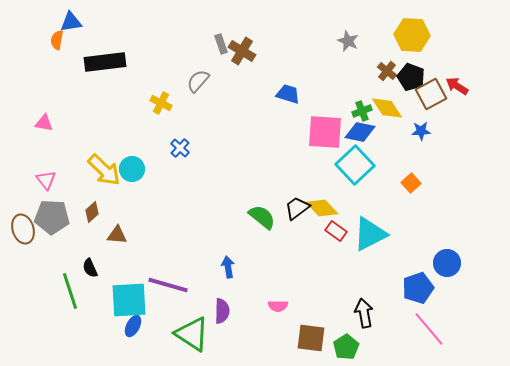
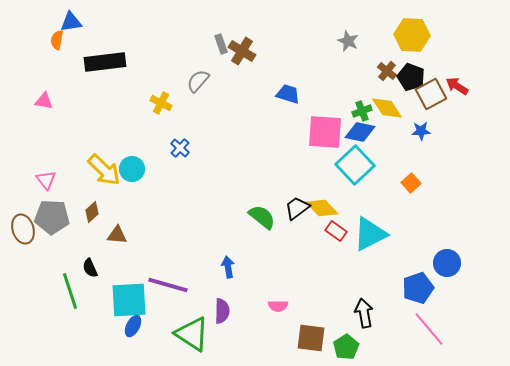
pink triangle at (44, 123): moved 22 px up
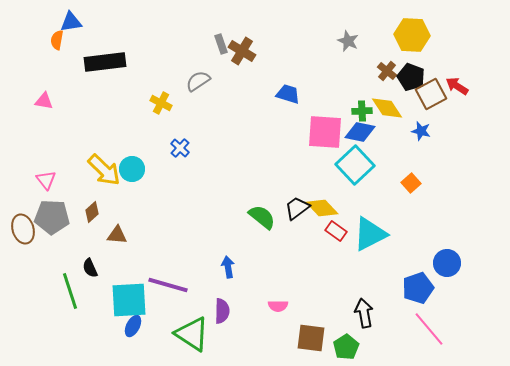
gray semicircle at (198, 81): rotated 15 degrees clockwise
green cross at (362, 111): rotated 18 degrees clockwise
blue star at (421, 131): rotated 18 degrees clockwise
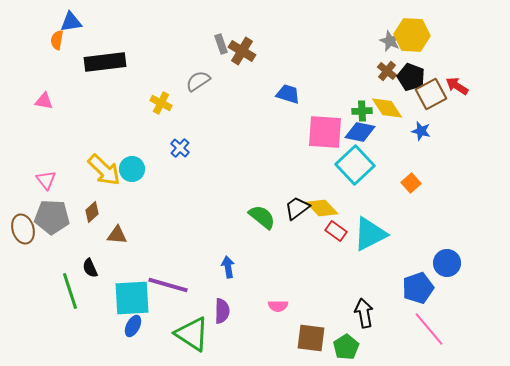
gray star at (348, 41): moved 42 px right
cyan square at (129, 300): moved 3 px right, 2 px up
